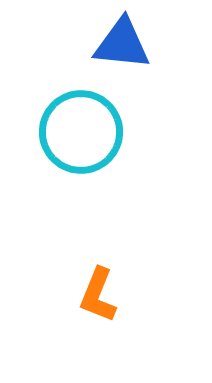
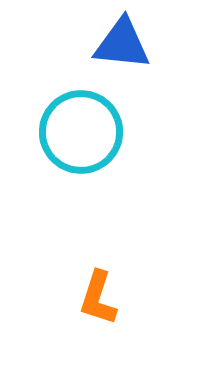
orange L-shape: moved 3 px down; rotated 4 degrees counterclockwise
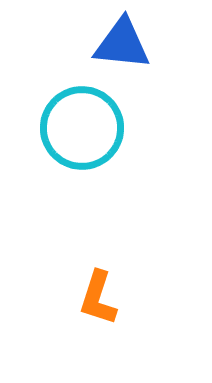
cyan circle: moved 1 px right, 4 px up
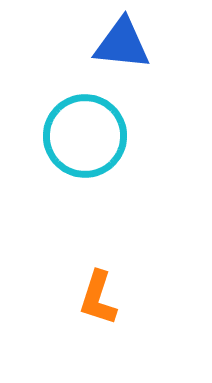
cyan circle: moved 3 px right, 8 px down
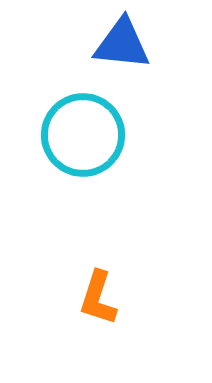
cyan circle: moved 2 px left, 1 px up
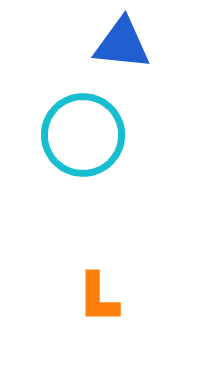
orange L-shape: rotated 18 degrees counterclockwise
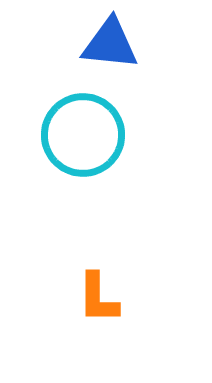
blue triangle: moved 12 px left
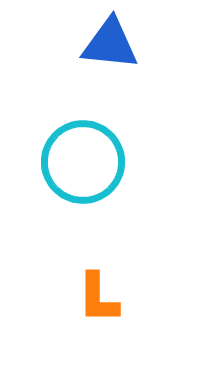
cyan circle: moved 27 px down
